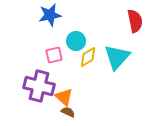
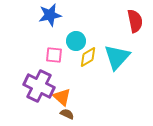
pink square: rotated 18 degrees clockwise
purple cross: rotated 12 degrees clockwise
orange triangle: moved 2 px left
brown semicircle: moved 1 px left, 2 px down
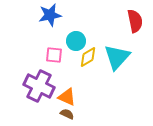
orange triangle: moved 5 px right; rotated 18 degrees counterclockwise
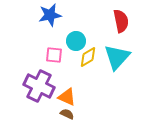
red semicircle: moved 14 px left
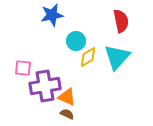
blue star: moved 2 px right
pink square: moved 31 px left, 13 px down
purple cross: moved 6 px right; rotated 36 degrees counterclockwise
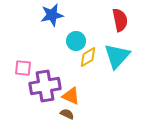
red semicircle: moved 1 px left, 1 px up
cyan triangle: moved 1 px up
orange triangle: moved 4 px right, 1 px up
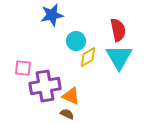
red semicircle: moved 2 px left, 10 px down
cyan triangle: moved 2 px right, 1 px down; rotated 12 degrees counterclockwise
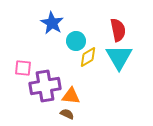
blue star: moved 8 px down; rotated 30 degrees counterclockwise
orange triangle: rotated 18 degrees counterclockwise
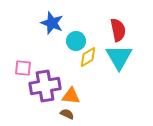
blue star: rotated 10 degrees counterclockwise
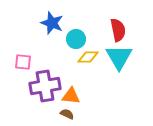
cyan circle: moved 2 px up
yellow diamond: rotated 30 degrees clockwise
pink square: moved 6 px up
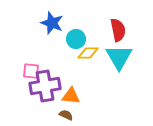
yellow diamond: moved 4 px up
pink square: moved 8 px right, 9 px down
brown semicircle: moved 1 px left, 1 px down
